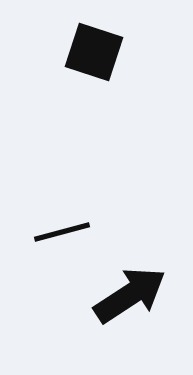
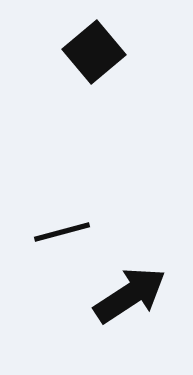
black square: rotated 32 degrees clockwise
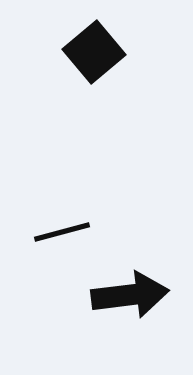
black arrow: rotated 26 degrees clockwise
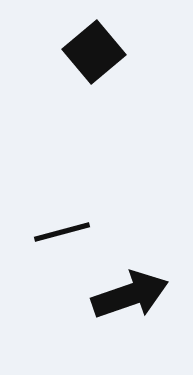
black arrow: rotated 12 degrees counterclockwise
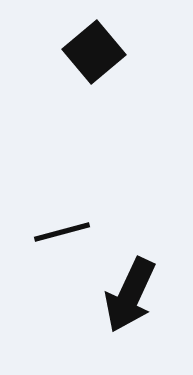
black arrow: rotated 134 degrees clockwise
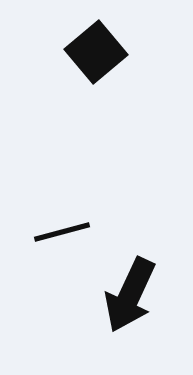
black square: moved 2 px right
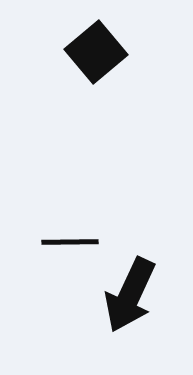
black line: moved 8 px right, 10 px down; rotated 14 degrees clockwise
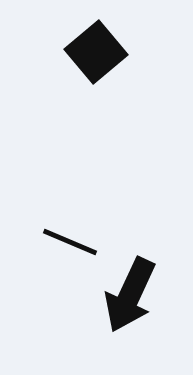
black line: rotated 24 degrees clockwise
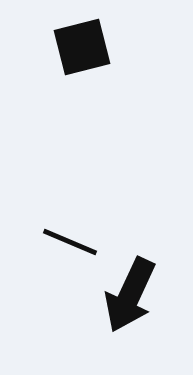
black square: moved 14 px left, 5 px up; rotated 26 degrees clockwise
